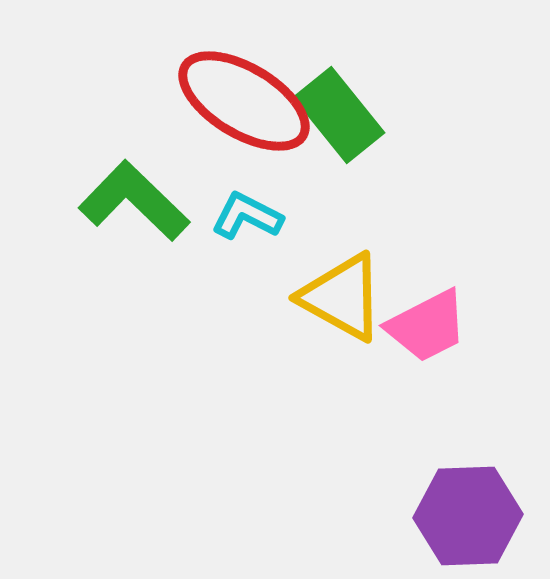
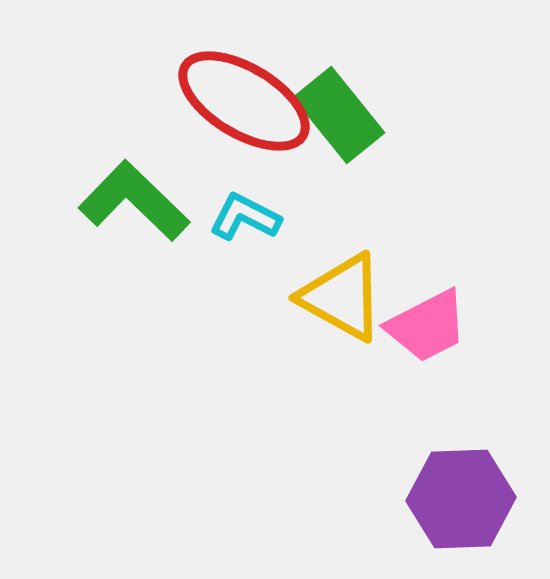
cyan L-shape: moved 2 px left, 1 px down
purple hexagon: moved 7 px left, 17 px up
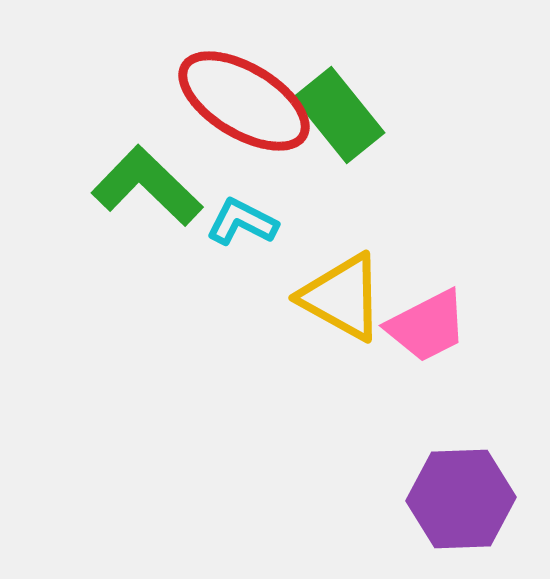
green L-shape: moved 13 px right, 15 px up
cyan L-shape: moved 3 px left, 5 px down
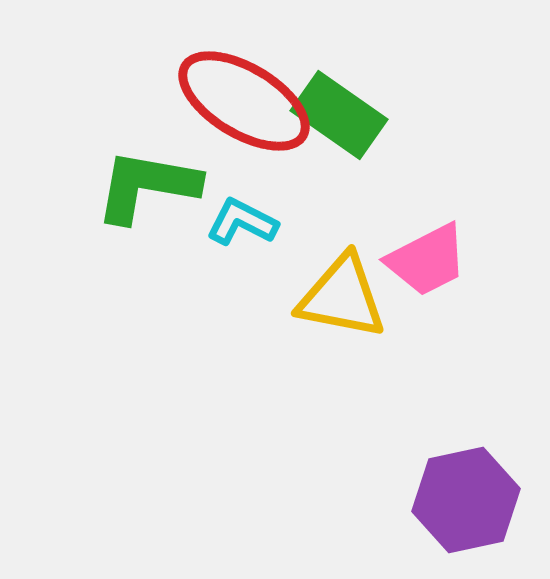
green rectangle: rotated 16 degrees counterclockwise
green L-shape: rotated 34 degrees counterclockwise
yellow triangle: rotated 18 degrees counterclockwise
pink trapezoid: moved 66 px up
purple hexagon: moved 5 px right, 1 px down; rotated 10 degrees counterclockwise
